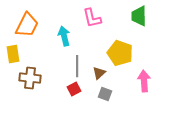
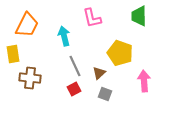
gray line: moved 2 px left; rotated 25 degrees counterclockwise
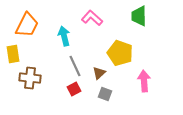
pink L-shape: rotated 145 degrees clockwise
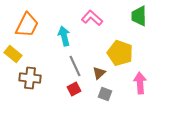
yellow rectangle: rotated 42 degrees counterclockwise
pink arrow: moved 4 px left, 2 px down
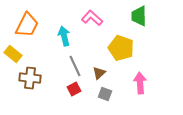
yellow pentagon: moved 1 px right, 5 px up
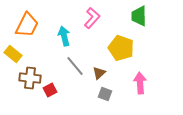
pink L-shape: rotated 90 degrees clockwise
gray line: rotated 15 degrees counterclockwise
red square: moved 24 px left, 1 px down
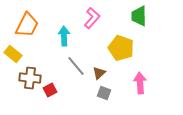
cyan arrow: rotated 12 degrees clockwise
gray line: moved 1 px right
gray square: moved 1 px left, 1 px up
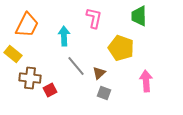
pink L-shape: moved 2 px right; rotated 30 degrees counterclockwise
pink arrow: moved 6 px right, 2 px up
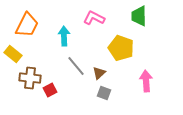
pink L-shape: rotated 75 degrees counterclockwise
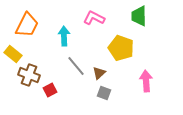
brown cross: moved 1 px left, 3 px up; rotated 15 degrees clockwise
